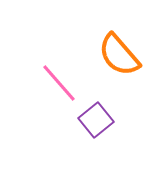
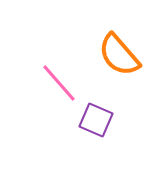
purple square: rotated 28 degrees counterclockwise
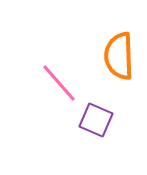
orange semicircle: moved 1 px down; rotated 39 degrees clockwise
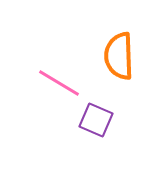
pink line: rotated 18 degrees counterclockwise
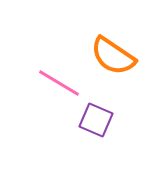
orange semicircle: moved 6 px left; rotated 54 degrees counterclockwise
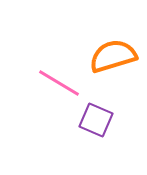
orange semicircle: rotated 129 degrees clockwise
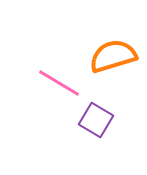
purple square: rotated 8 degrees clockwise
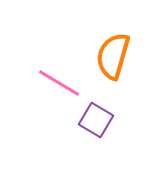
orange semicircle: rotated 57 degrees counterclockwise
